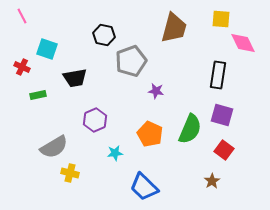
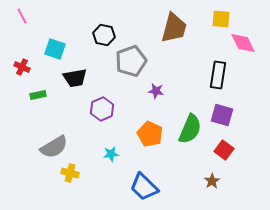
cyan square: moved 8 px right
purple hexagon: moved 7 px right, 11 px up
cyan star: moved 4 px left, 1 px down
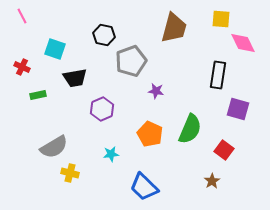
purple square: moved 16 px right, 6 px up
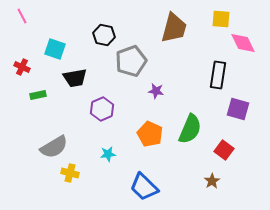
cyan star: moved 3 px left
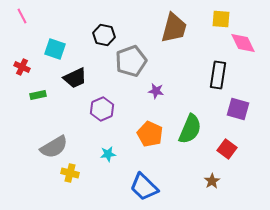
black trapezoid: rotated 15 degrees counterclockwise
red square: moved 3 px right, 1 px up
